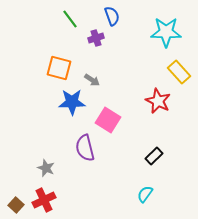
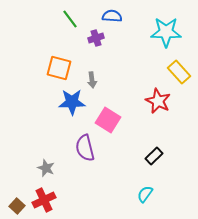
blue semicircle: rotated 66 degrees counterclockwise
gray arrow: rotated 49 degrees clockwise
brown square: moved 1 px right, 1 px down
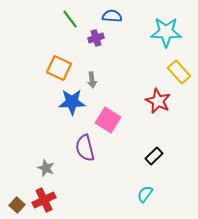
orange square: rotated 10 degrees clockwise
brown square: moved 1 px up
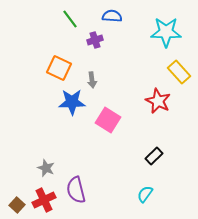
purple cross: moved 1 px left, 2 px down
purple semicircle: moved 9 px left, 42 px down
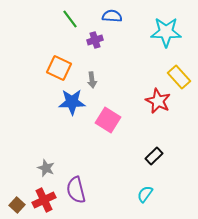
yellow rectangle: moved 5 px down
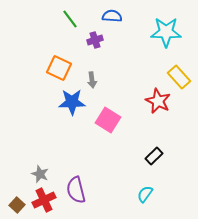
gray star: moved 6 px left, 6 px down
